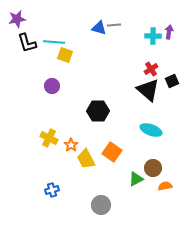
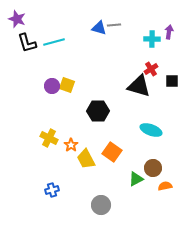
purple star: rotated 30 degrees clockwise
cyan cross: moved 1 px left, 3 px down
cyan line: rotated 20 degrees counterclockwise
yellow square: moved 2 px right, 30 px down
black square: rotated 24 degrees clockwise
black triangle: moved 9 px left, 4 px up; rotated 25 degrees counterclockwise
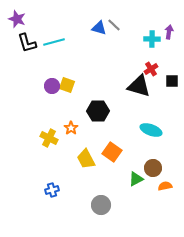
gray line: rotated 48 degrees clockwise
orange star: moved 17 px up
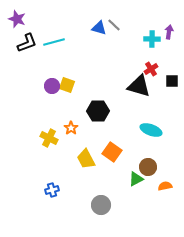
black L-shape: rotated 95 degrees counterclockwise
brown circle: moved 5 px left, 1 px up
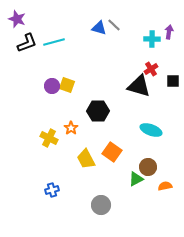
black square: moved 1 px right
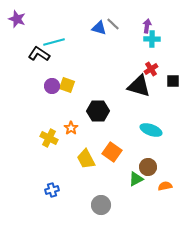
gray line: moved 1 px left, 1 px up
purple arrow: moved 22 px left, 6 px up
black L-shape: moved 12 px right, 11 px down; rotated 125 degrees counterclockwise
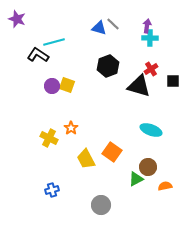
cyan cross: moved 2 px left, 1 px up
black L-shape: moved 1 px left, 1 px down
black hexagon: moved 10 px right, 45 px up; rotated 20 degrees counterclockwise
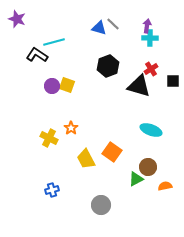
black L-shape: moved 1 px left
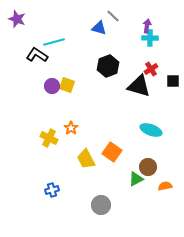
gray line: moved 8 px up
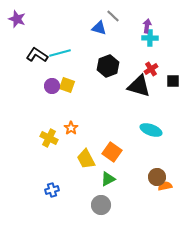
cyan line: moved 6 px right, 11 px down
brown circle: moved 9 px right, 10 px down
green triangle: moved 28 px left
